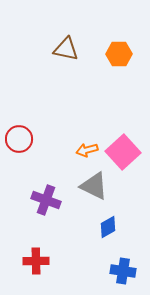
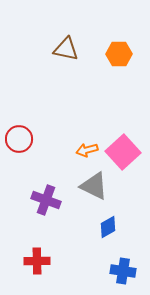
red cross: moved 1 px right
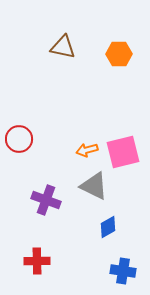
brown triangle: moved 3 px left, 2 px up
pink square: rotated 28 degrees clockwise
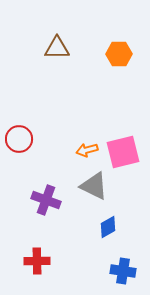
brown triangle: moved 6 px left, 1 px down; rotated 12 degrees counterclockwise
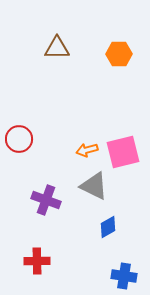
blue cross: moved 1 px right, 5 px down
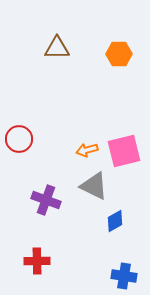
pink square: moved 1 px right, 1 px up
blue diamond: moved 7 px right, 6 px up
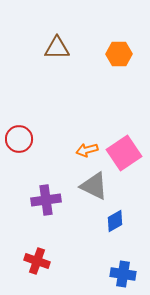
pink square: moved 2 px down; rotated 20 degrees counterclockwise
purple cross: rotated 28 degrees counterclockwise
red cross: rotated 20 degrees clockwise
blue cross: moved 1 px left, 2 px up
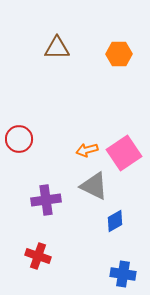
red cross: moved 1 px right, 5 px up
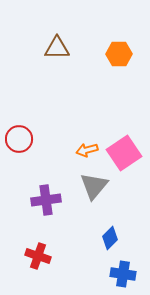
gray triangle: rotated 44 degrees clockwise
blue diamond: moved 5 px left, 17 px down; rotated 15 degrees counterclockwise
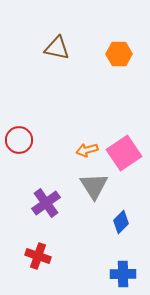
brown triangle: rotated 12 degrees clockwise
red circle: moved 1 px down
gray triangle: rotated 12 degrees counterclockwise
purple cross: moved 3 px down; rotated 28 degrees counterclockwise
blue diamond: moved 11 px right, 16 px up
blue cross: rotated 10 degrees counterclockwise
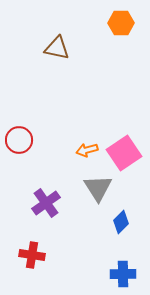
orange hexagon: moved 2 px right, 31 px up
gray triangle: moved 4 px right, 2 px down
red cross: moved 6 px left, 1 px up; rotated 10 degrees counterclockwise
